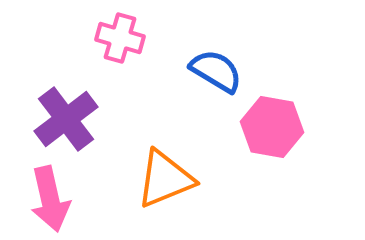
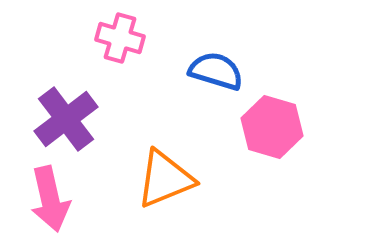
blue semicircle: rotated 14 degrees counterclockwise
pink hexagon: rotated 6 degrees clockwise
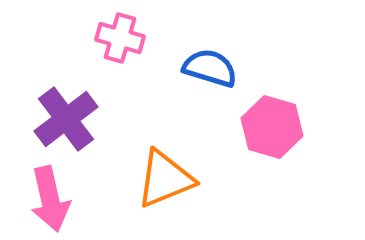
blue semicircle: moved 6 px left, 3 px up
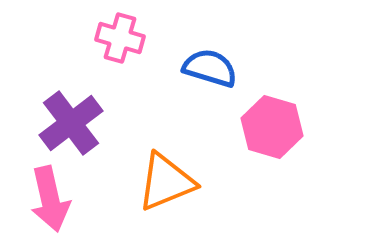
purple cross: moved 5 px right, 4 px down
orange triangle: moved 1 px right, 3 px down
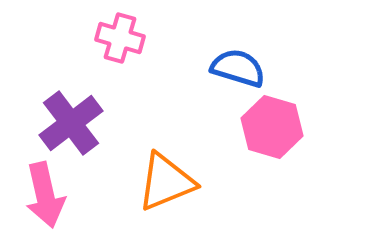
blue semicircle: moved 28 px right
pink arrow: moved 5 px left, 4 px up
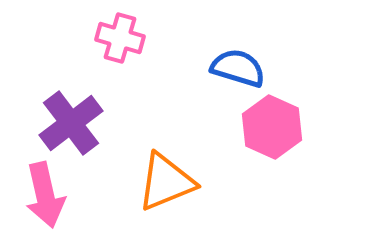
pink hexagon: rotated 8 degrees clockwise
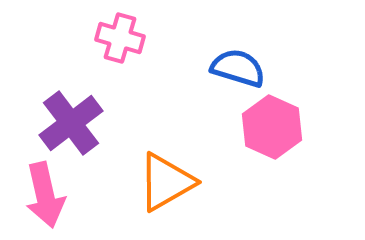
orange triangle: rotated 8 degrees counterclockwise
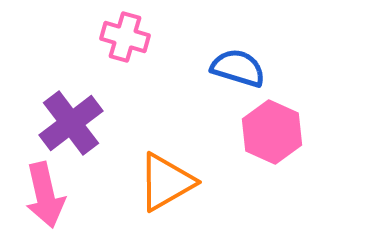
pink cross: moved 5 px right, 1 px up
pink hexagon: moved 5 px down
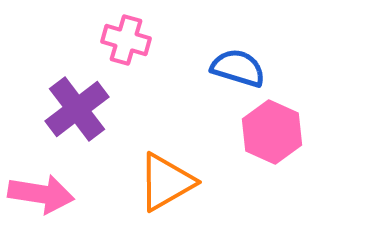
pink cross: moved 1 px right, 3 px down
purple cross: moved 6 px right, 14 px up
pink arrow: moved 4 px left, 1 px up; rotated 68 degrees counterclockwise
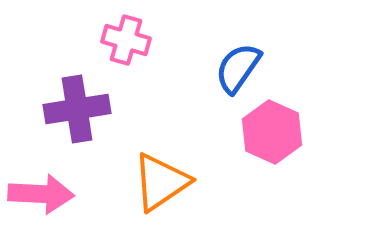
blue semicircle: rotated 72 degrees counterclockwise
purple cross: rotated 28 degrees clockwise
orange triangle: moved 5 px left; rotated 4 degrees counterclockwise
pink arrow: rotated 6 degrees counterclockwise
